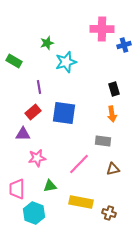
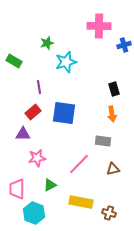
pink cross: moved 3 px left, 3 px up
green triangle: moved 1 px up; rotated 16 degrees counterclockwise
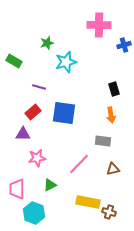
pink cross: moved 1 px up
purple line: rotated 64 degrees counterclockwise
orange arrow: moved 1 px left, 1 px down
yellow rectangle: moved 7 px right
brown cross: moved 1 px up
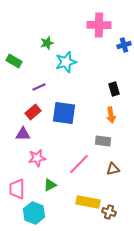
purple line: rotated 40 degrees counterclockwise
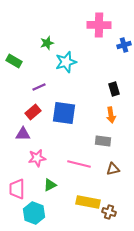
pink line: rotated 60 degrees clockwise
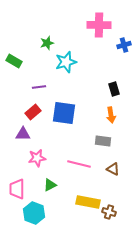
purple line: rotated 16 degrees clockwise
brown triangle: rotated 40 degrees clockwise
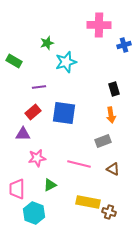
gray rectangle: rotated 28 degrees counterclockwise
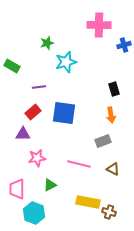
green rectangle: moved 2 px left, 5 px down
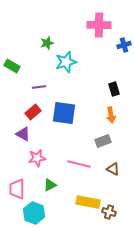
purple triangle: rotated 28 degrees clockwise
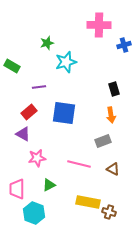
red rectangle: moved 4 px left
green triangle: moved 1 px left
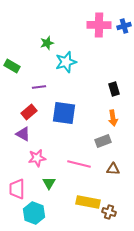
blue cross: moved 19 px up
orange arrow: moved 2 px right, 3 px down
brown triangle: rotated 24 degrees counterclockwise
green triangle: moved 2 px up; rotated 32 degrees counterclockwise
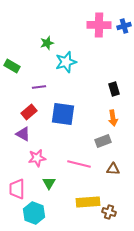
blue square: moved 1 px left, 1 px down
yellow rectangle: rotated 15 degrees counterclockwise
